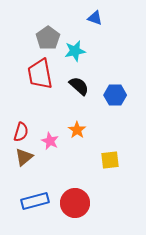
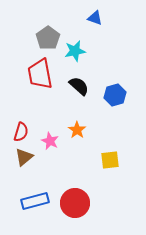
blue hexagon: rotated 15 degrees counterclockwise
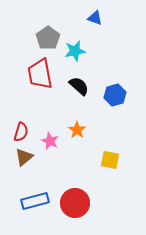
yellow square: rotated 18 degrees clockwise
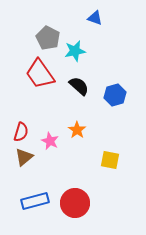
gray pentagon: rotated 10 degrees counterclockwise
red trapezoid: rotated 24 degrees counterclockwise
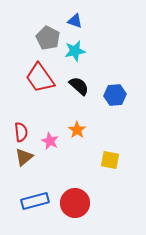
blue triangle: moved 20 px left, 3 px down
red trapezoid: moved 4 px down
blue hexagon: rotated 10 degrees clockwise
red semicircle: rotated 24 degrees counterclockwise
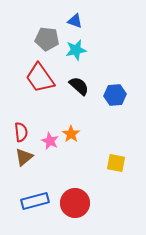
gray pentagon: moved 1 px left, 1 px down; rotated 20 degrees counterclockwise
cyan star: moved 1 px right, 1 px up
orange star: moved 6 px left, 4 px down
yellow square: moved 6 px right, 3 px down
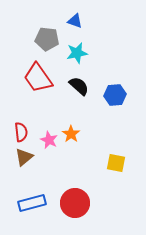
cyan star: moved 1 px right, 3 px down
red trapezoid: moved 2 px left
pink star: moved 1 px left, 1 px up
blue rectangle: moved 3 px left, 2 px down
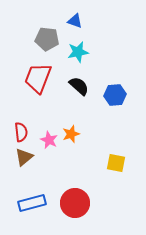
cyan star: moved 1 px right, 1 px up
red trapezoid: rotated 56 degrees clockwise
orange star: rotated 18 degrees clockwise
